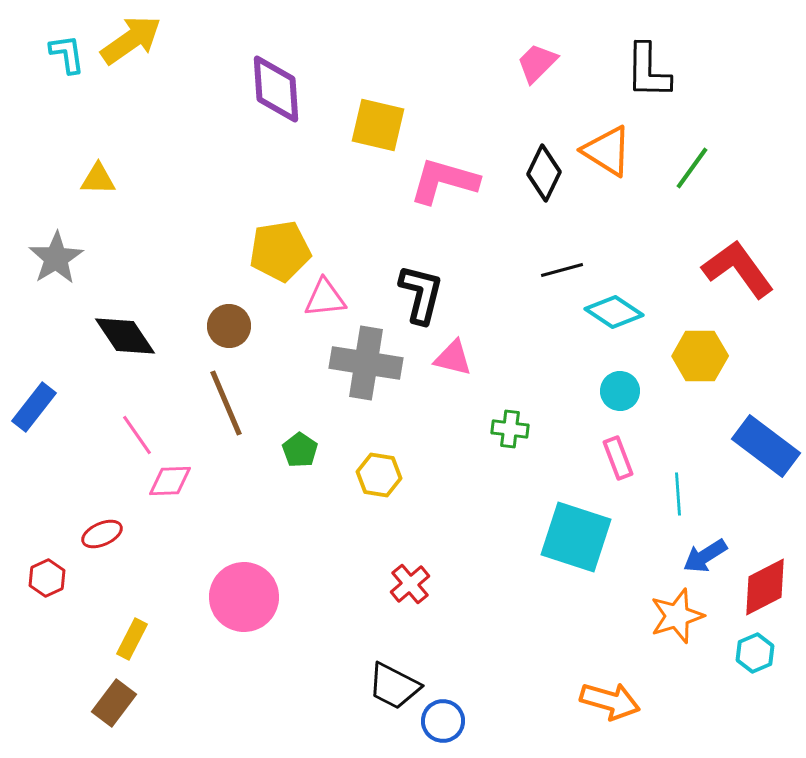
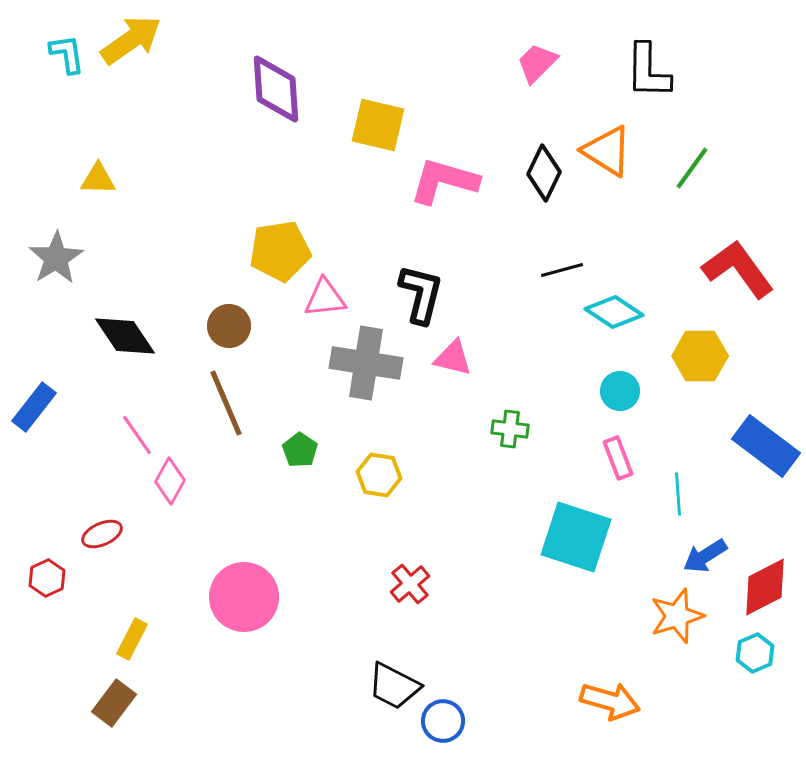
pink diamond at (170, 481): rotated 60 degrees counterclockwise
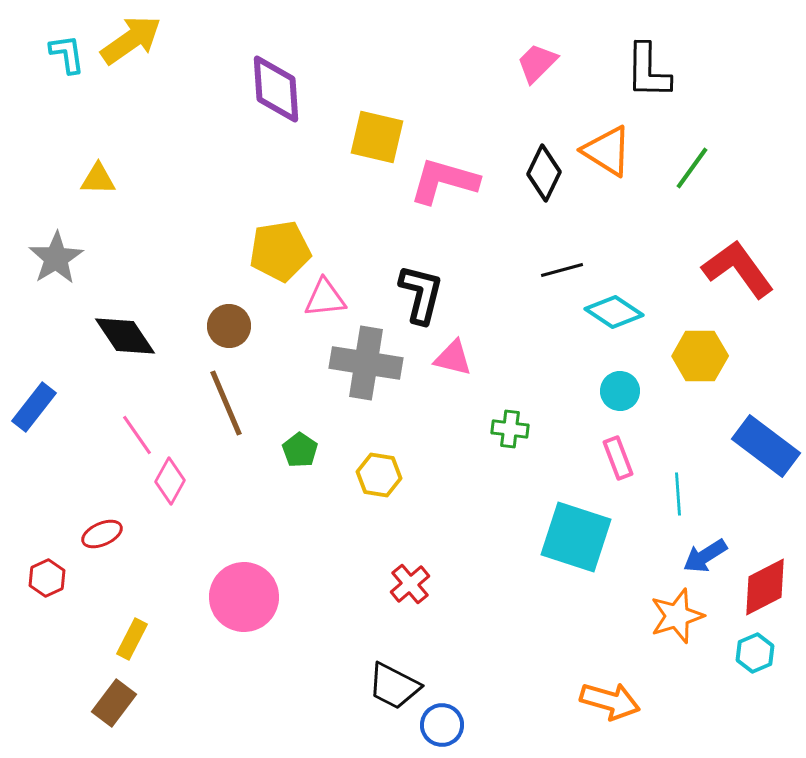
yellow square at (378, 125): moved 1 px left, 12 px down
blue circle at (443, 721): moved 1 px left, 4 px down
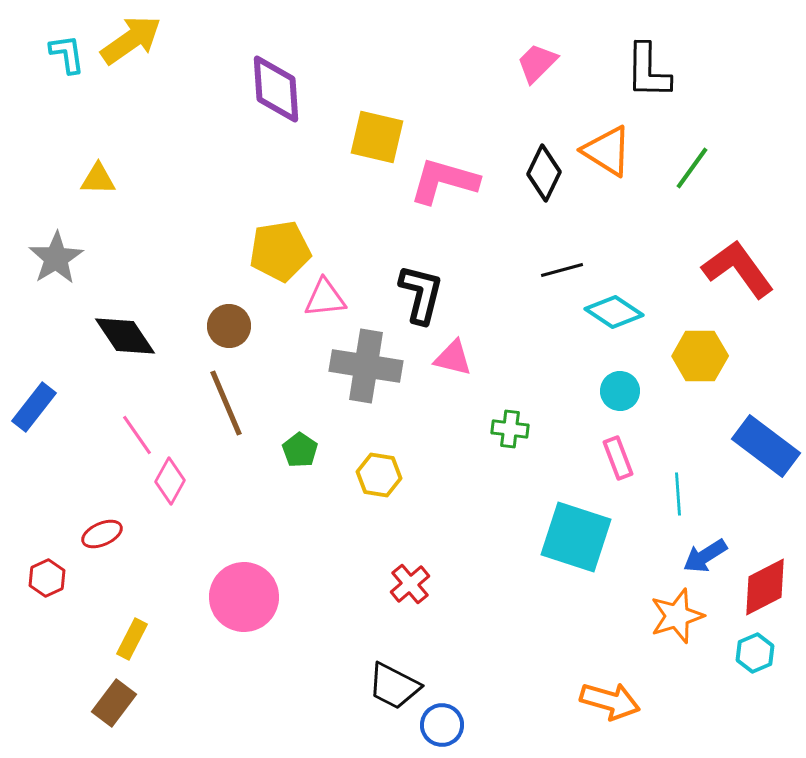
gray cross at (366, 363): moved 3 px down
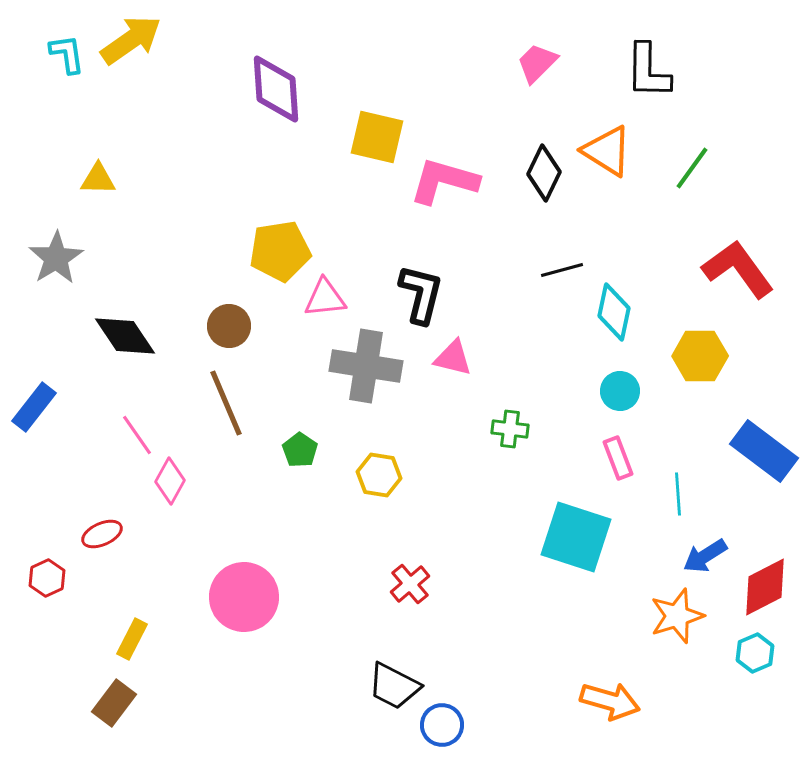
cyan diamond at (614, 312): rotated 68 degrees clockwise
blue rectangle at (766, 446): moved 2 px left, 5 px down
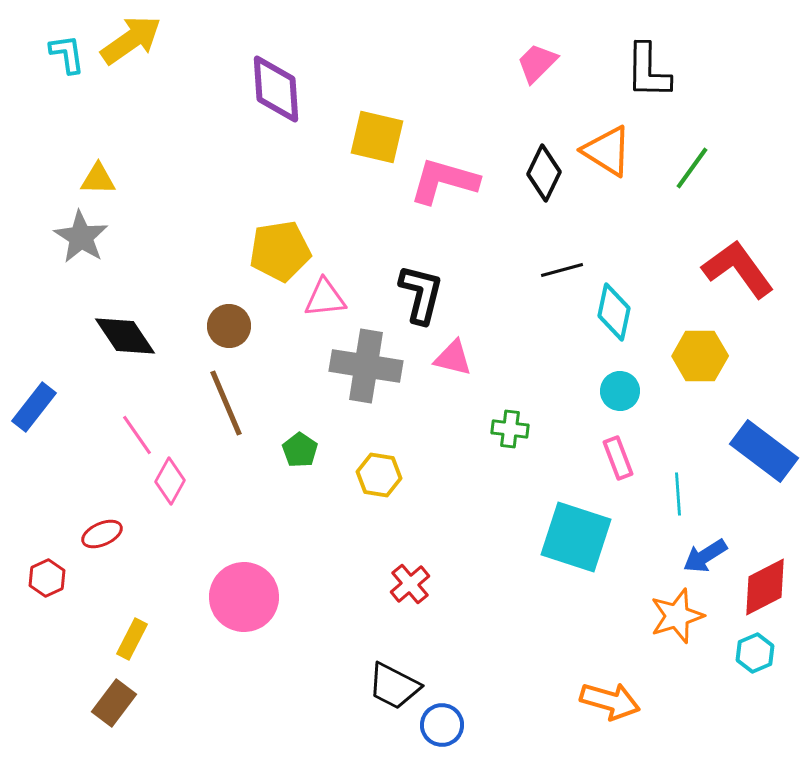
gray star at (56, 258): moved 25 px right, 21 px up; rotated 8 degrees counterclockwise
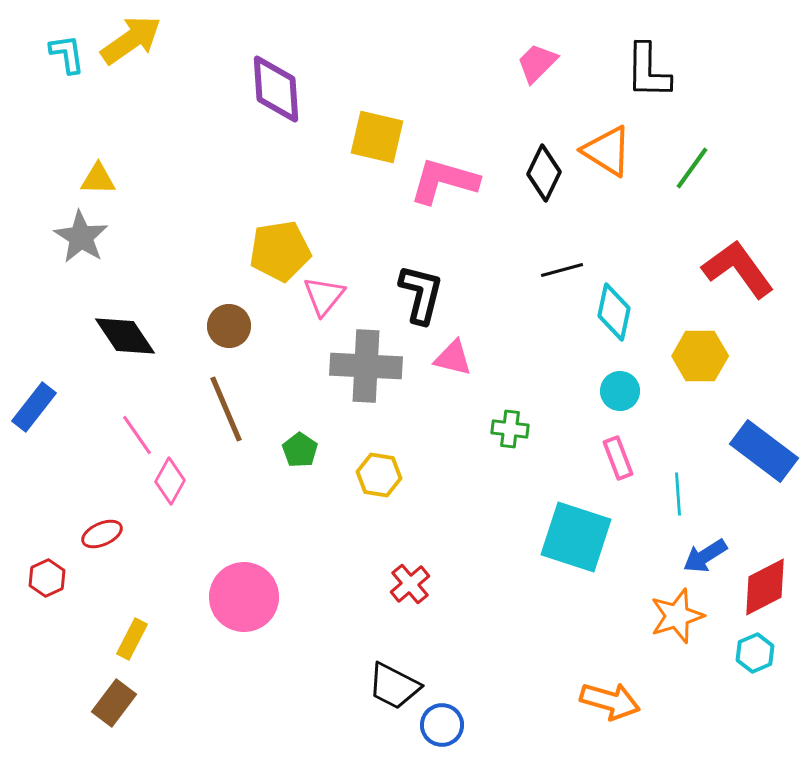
pink triangle at (325, 298): moved 1 px left, 2 px up; rotated 45 degrees counterclockwise
gray cross at (366, 366): rotated 6 degrees counterclockwise
brown line at (226, 403): moved 6 px down
